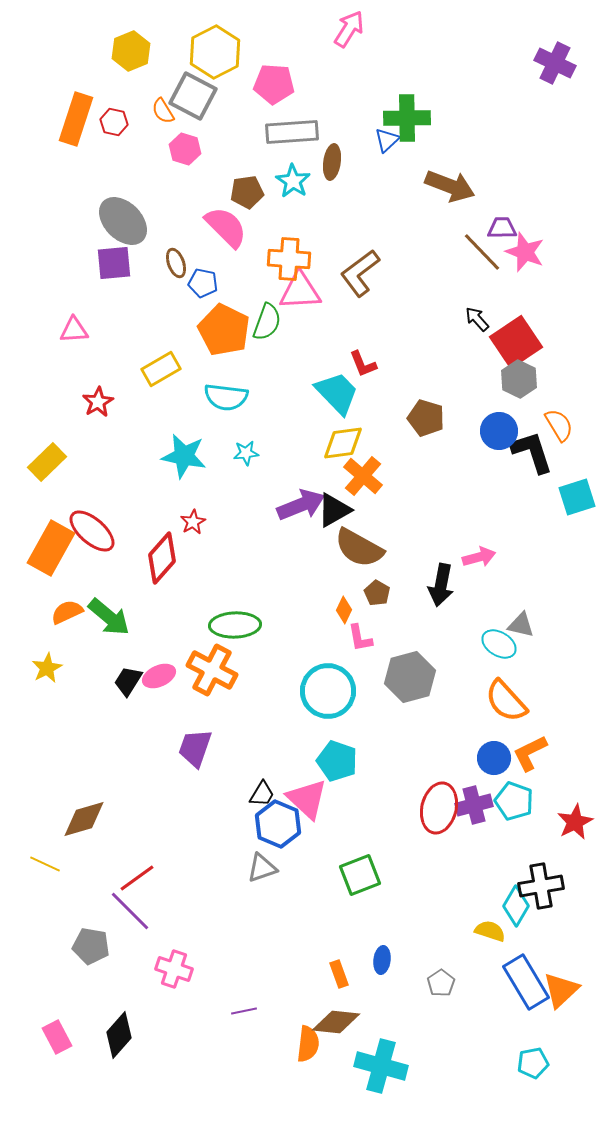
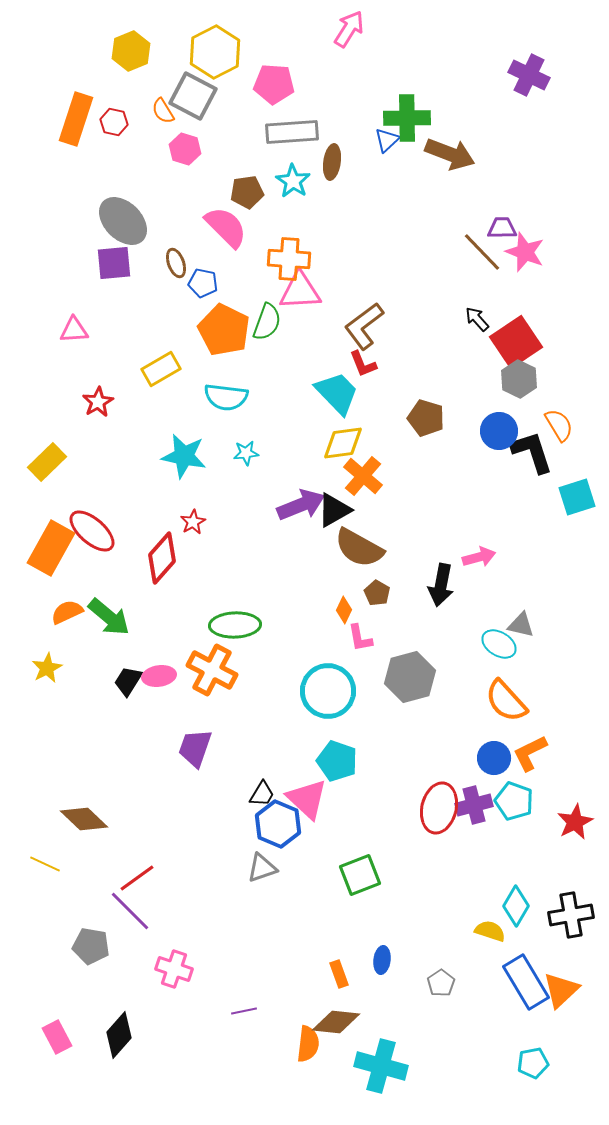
purple cross at (555, 63): moved 26 px left, 12 px down
brown arrow at (450, 186): moved 32 px up
brown L-shape at (360, 273): moved 4 px right, 53 px down
pink ellipse at (159, 676): rotated 16 degrees clockwise
brown diamond at (84, 819): rotated 60 degrees clockwise
black cross at (541, 886): moved 30 px right, 29 px down
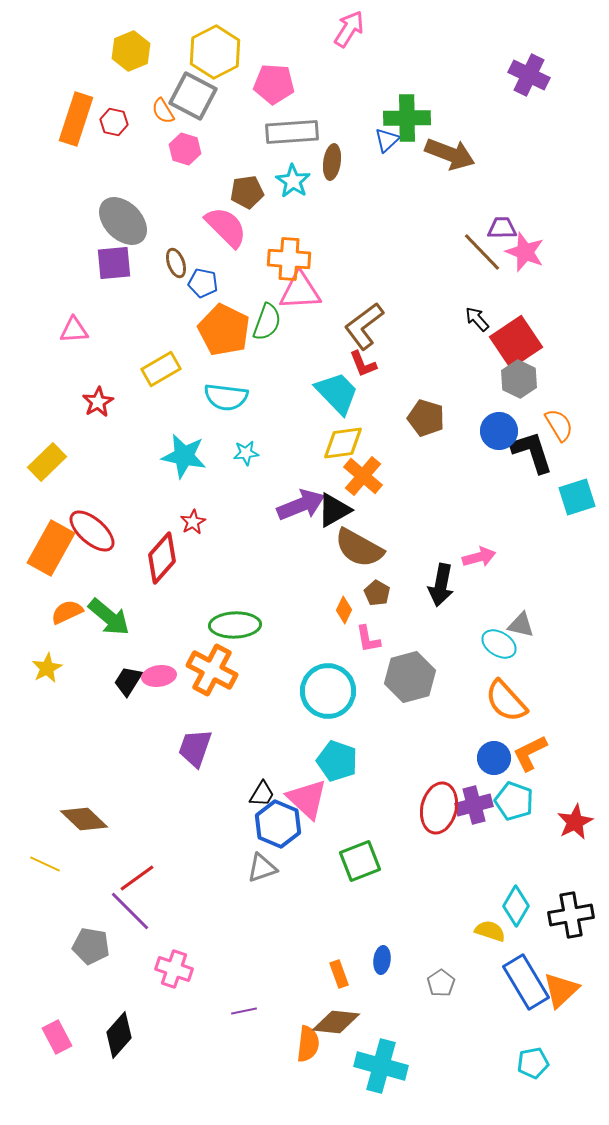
pink L-shape at (360, 638): moved 8 px right, 1 px down
green square at (360, 875): moved 14 px up
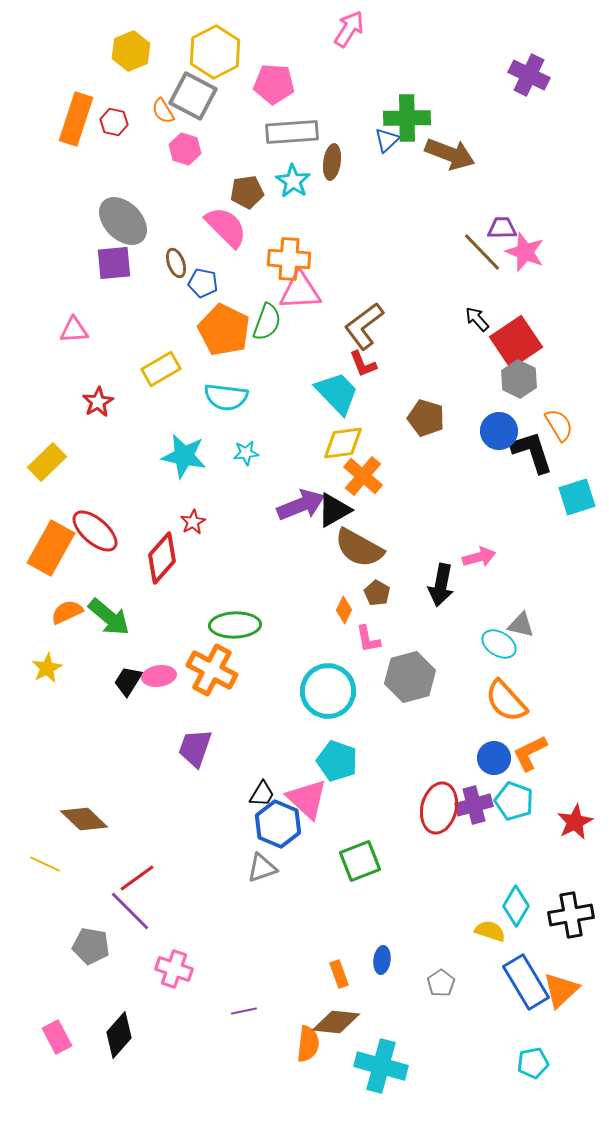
red ellipse at (92, 531): moved 3 px right
